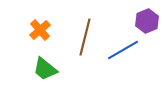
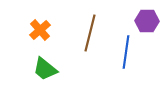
purple hexagon: rotated 25 degrees clockwise
brown line: moved 5 px right, 4 px up
blue line: moved 3 px right, 2 px down; rotated 52 degrees counterclockwise
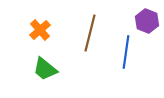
purple hexagon: rotated 20 degrees clockwise
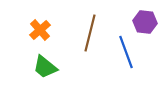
purple hexagon: moved 2 px left, 1 px down; rotated 15 degrees counterclockwise
blue line: rotated 28 degrees counterclockwise
green trapezoid: moved 2 px up
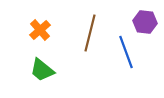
green trapezoid: moved 3 px left, 3 px down
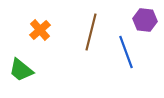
purple hexagon: moved 2 px up
brown line: moved 1 px right, 1 px up
green trapezoid: moved 21 px left
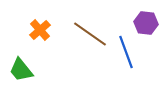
purple hexagon: moved 1 px right, 3 px down
brown line: moved 1 px left, 2 px down; rotated 69 degrees counterclockwise
green trapezoid: rotated 12 degrees clockwise
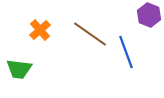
purple hexagon: moved 3 px right, 8 px up; rotated 15 degrees clockwise
green trapezoid: moved 2 px left, 1 px up; rotated 44 degrees counterclockwise
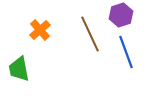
purple hexagon: moved 28 px left; rotated 20 degrees clockwise
brown line: rotated 30 degrees clockwise
green trapezoid: rotated 72 degrees clockwise
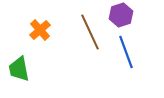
brown line: moved 2 px up
